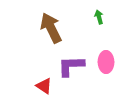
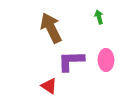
pink ellipse: moved 2 px up
purple L-shape: moved 5 px up
red triangle: moved 5 px right
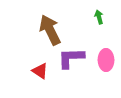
brown arrow: moved 1 px left, 2 px down
purple L-shape: moved 3 px up
red triangle: moved 9 px left, 15 px up
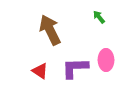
green arrow: rotated 24 degrees counterclockwise
purple L-shape: moved 4 px right, 10 px down
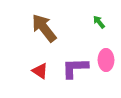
green arrow: moved 5 px down
brown arrow: moved 6 px left, 2 px up; rotated 12 degrees counterclockwise
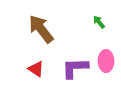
brown arrow: moved 3 px left, 1 px down
pink ellipse: moved 1 px down
red triangle: moved 4 px left, 2 px up
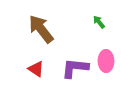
purple L-shape: rotated 8 degrees clockwise
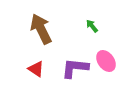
green arrow: moved 7 px left, 4 px down
brown arrow: rotated 12 degrees clockwise
pink ellipse: rotated 35 degrees counterclockwise
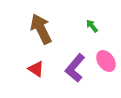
purple L-shape: rotated 56 degrees counterclockwise
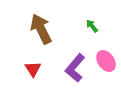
red triangle: moved 3 px left; rotated 24 degrees clockwise
